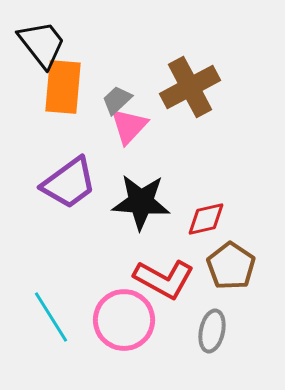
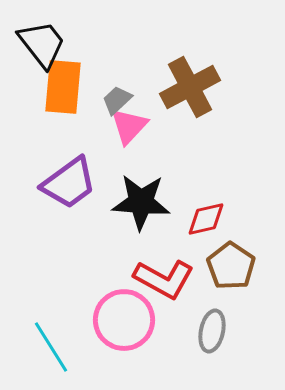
cyan line: moved 30 px down
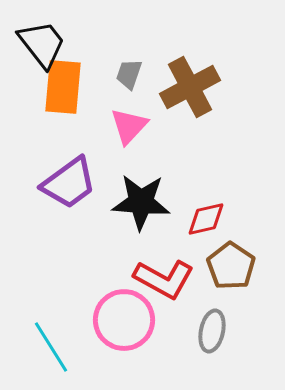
gray trapezoid: moved 12 px right, 26 px up; rotated 28 degrees counterclockwise
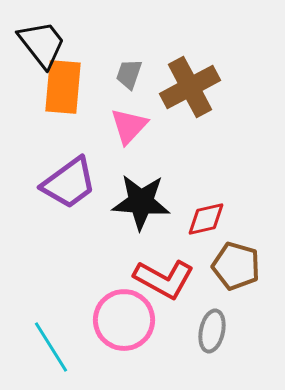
brown pentagon: moved 5 px right; rotated 18 degrees counterclockwise
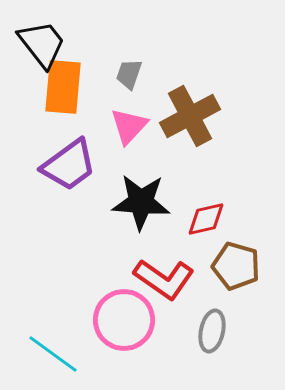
brown cross: moved 29 px down
purple trapezoid: moved 18 px up
red L-shape: rotated 6 degrees clockwise
cyan line: moved 2 px right, 7 px down; rotated 22 degrees counterclockwise
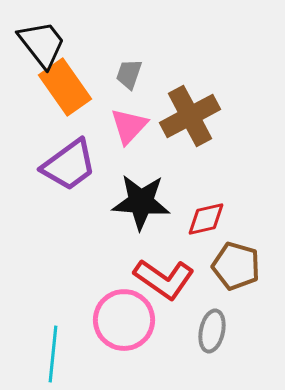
orange rectangle: moved 2 px right; rotated 40 degrees counterclockwise
cyan line: rotated 60 degrees clockwise
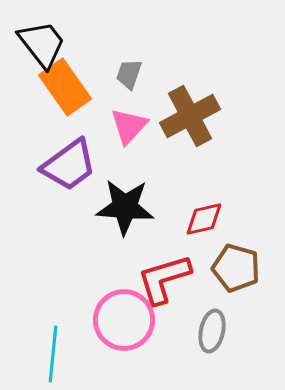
black star: moved 16 px left, 5 px down
red diamond: moved 2 px left
brown pentagon: moved 2 px down
red L-shape: rotated 128 degrees clockwise
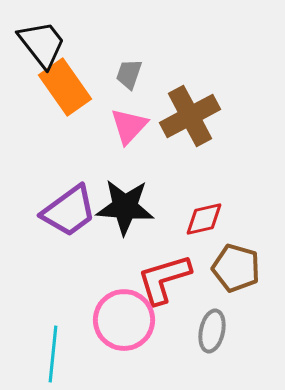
purple trapezoid: moved 46 px down
